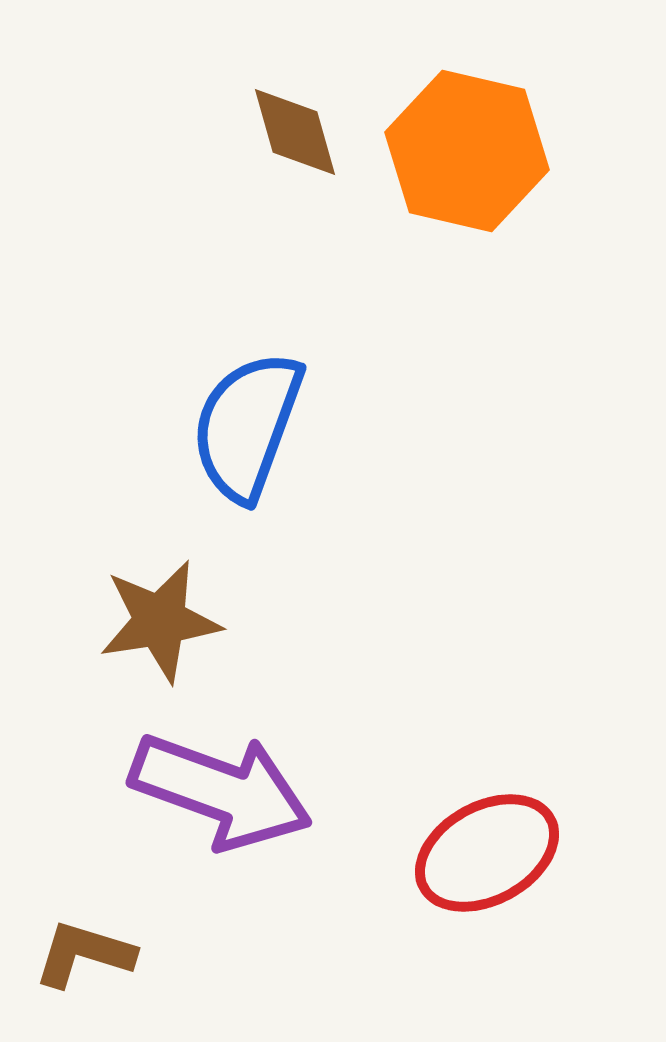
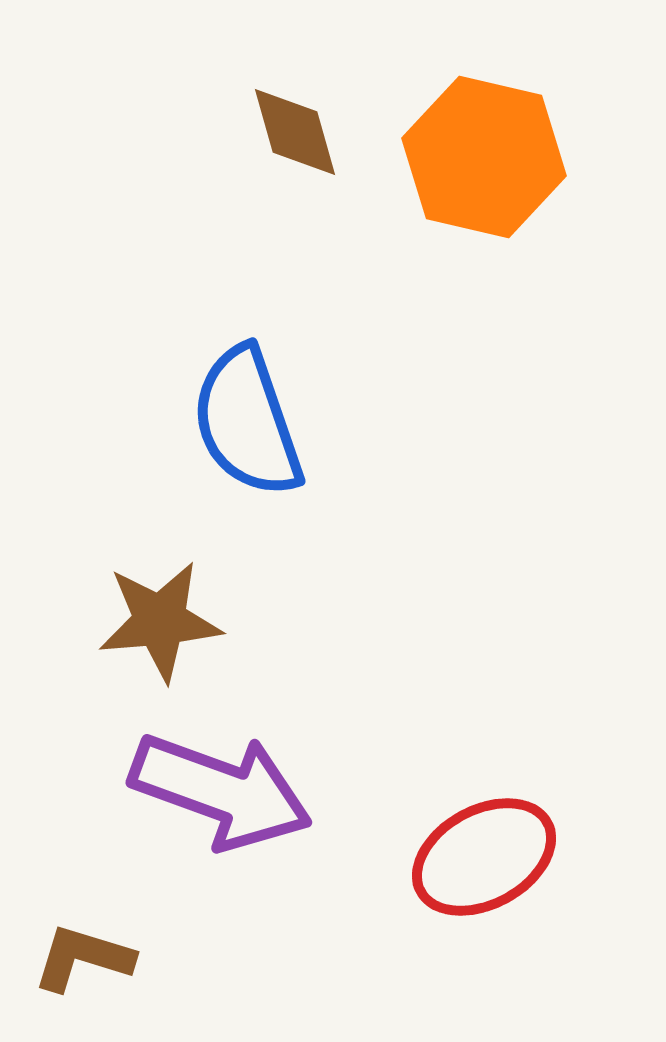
orange hexagon: moved 17 px right, 6 px down
blue semicircle: moved 4 px up; rotated 39 degrees counterclockwise
brown star: rotated 4 degrees clockwise
red ellipse: moved 3 px left, 4 px down
brown L-shape: moved 1 px left, 4 px down
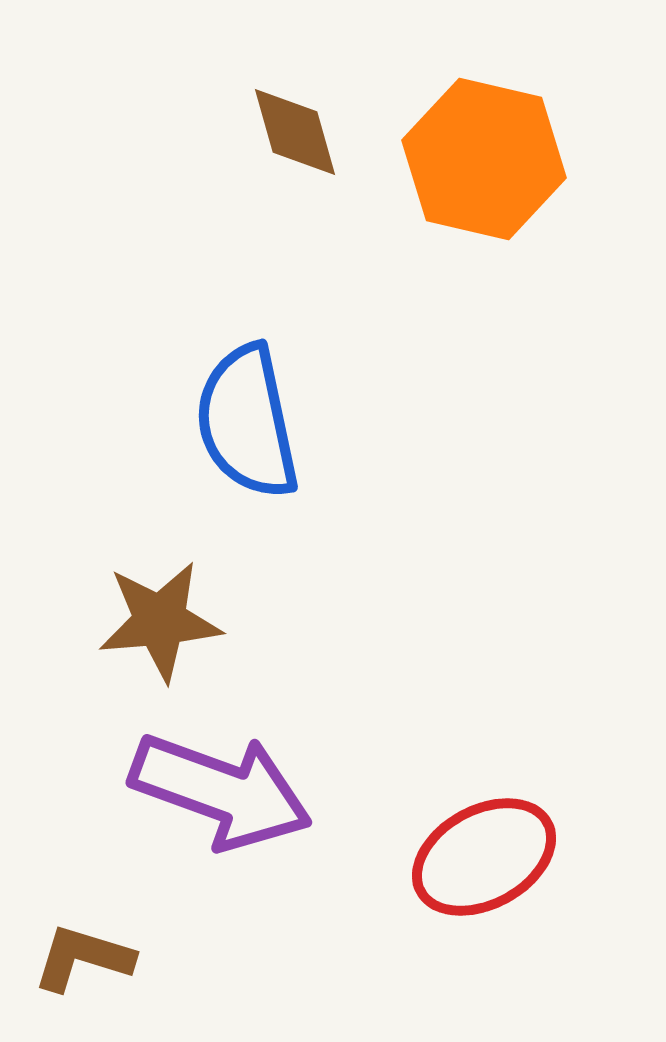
orange hexagon: moved 2 px down
blue semicircle: rotated 7 degrees clockwise
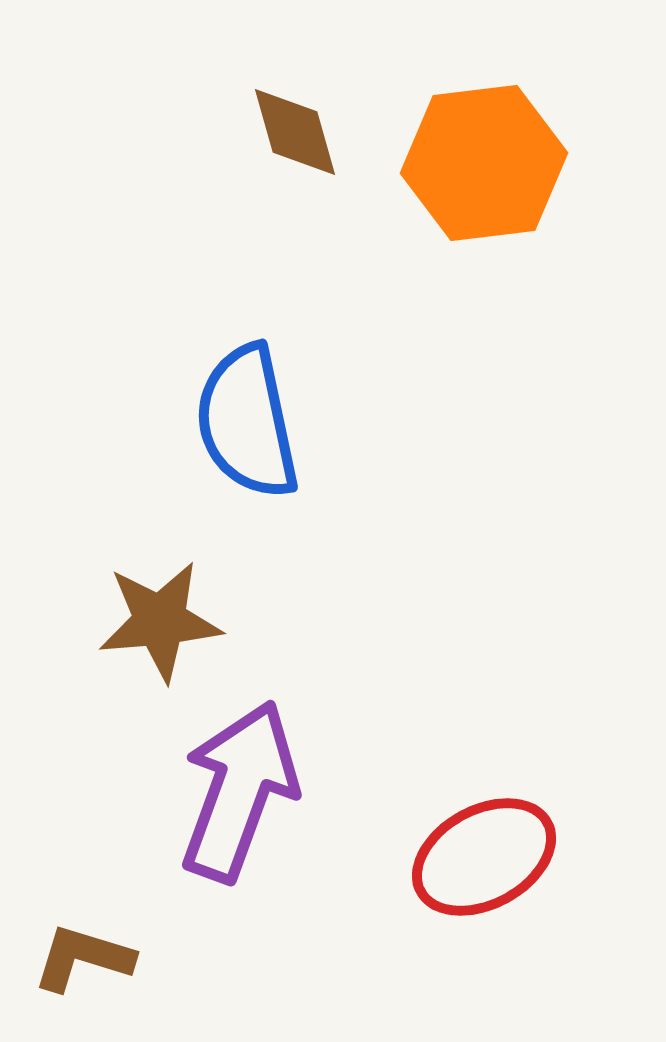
orange hexagon: moved 4 px down; rotated 20 degrees counterclockwise
purple arrow: moved 18 px right; rotated 90 degrees counterclockwise
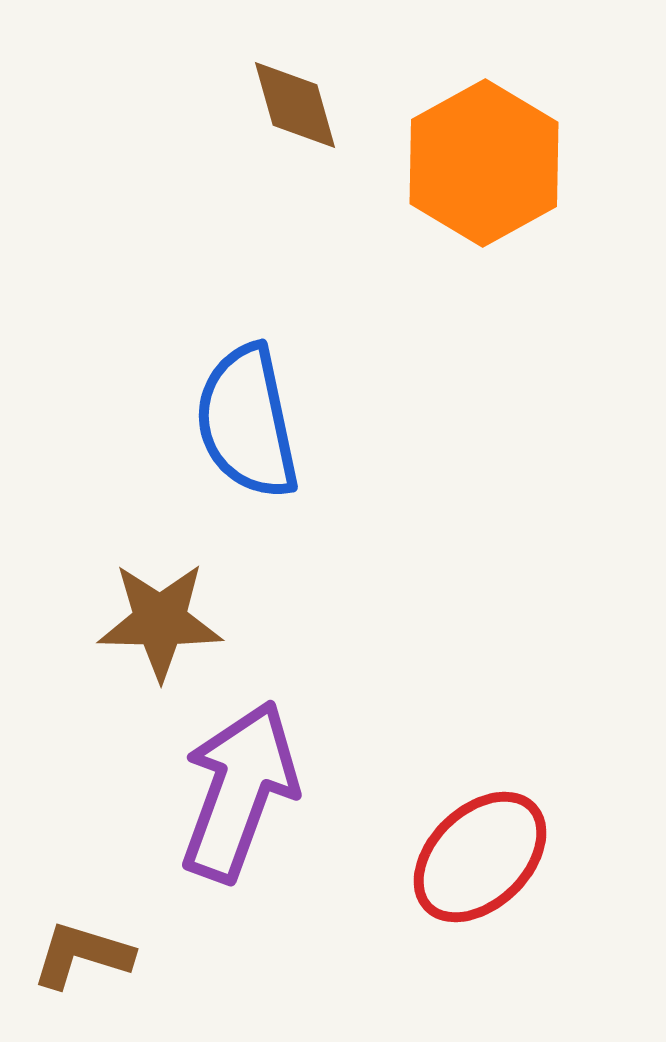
brown diamond: moved 27 px up
orange hexagon: rotated 22 degrees counterclockwise
brown star: rotated 6 degrees clockwise
red ellipse: moved 4 px left; rotated 15 degrees counterclockwise
brown L-shape: moved 1 px left, 3 px up
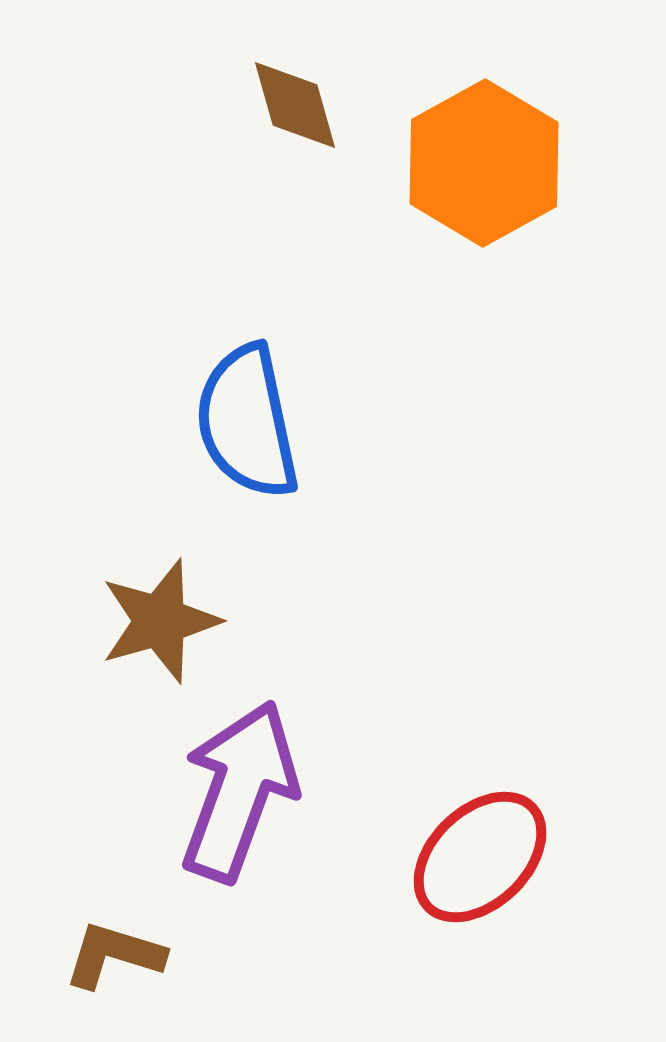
brown star: rotated 17 degrees counterclockwise
brown L-shape: moved 32 px right
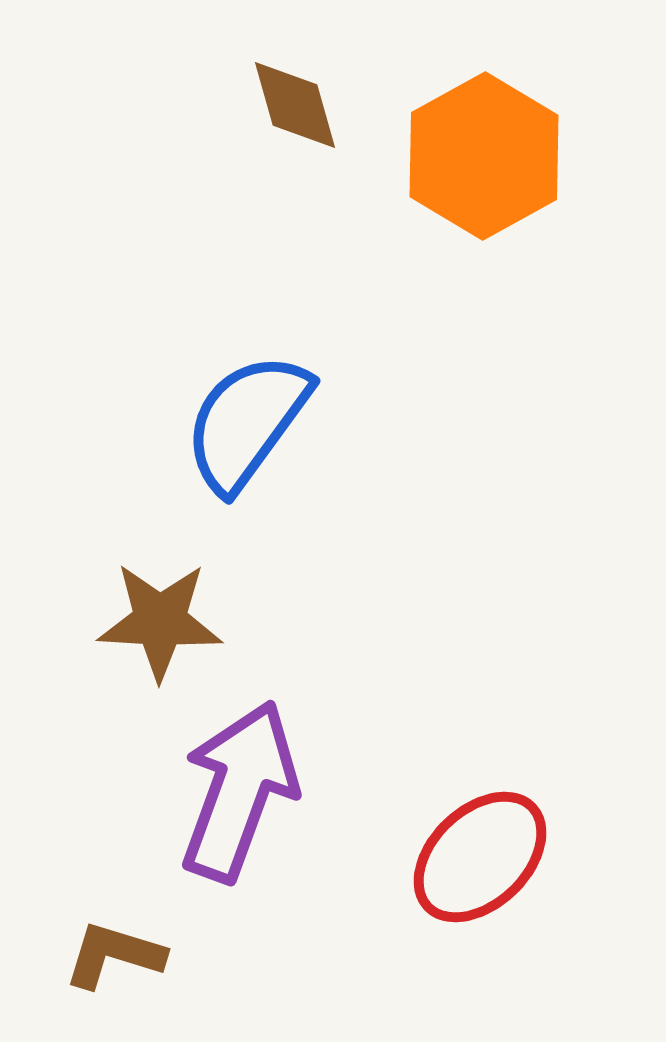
orange hexagon: moved 7 px up
blue semicircle: rotated 48 degrees clockwise
brown star: rotated 19 degrees clockwise
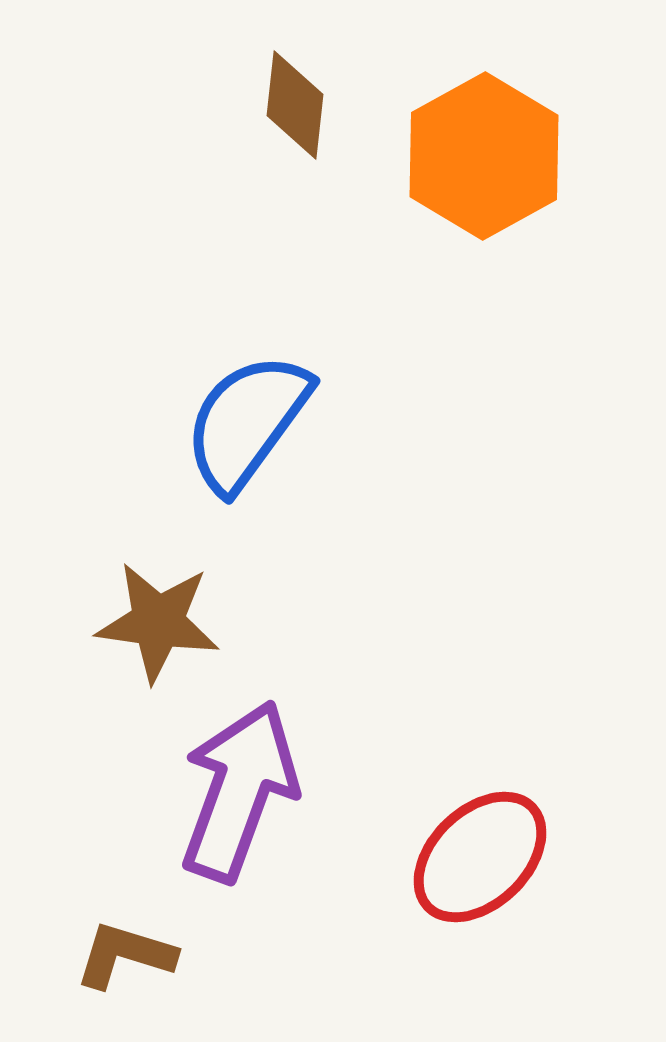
brown diamond: rotated 22 degrees clockwise
brown star: moved 2 px left, 1 px down; rotated 5 degrees clockwise
brown L-shape: moved 11 px right
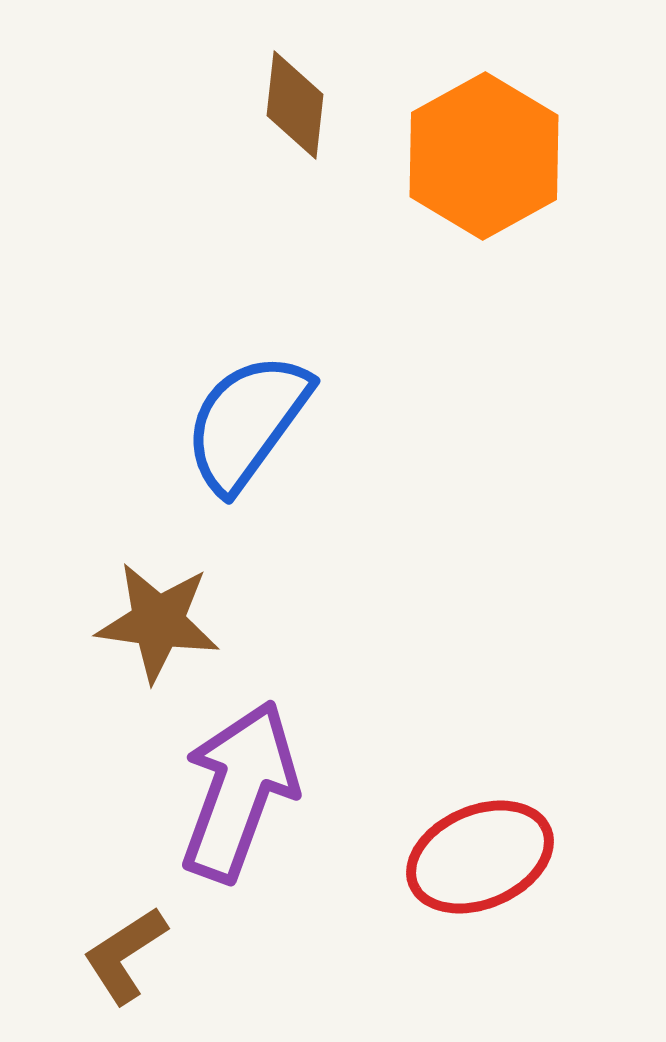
red ellipse: rotated 21 degrees clockwise
brown L-shape: rotated 50 degrees counterclockwise
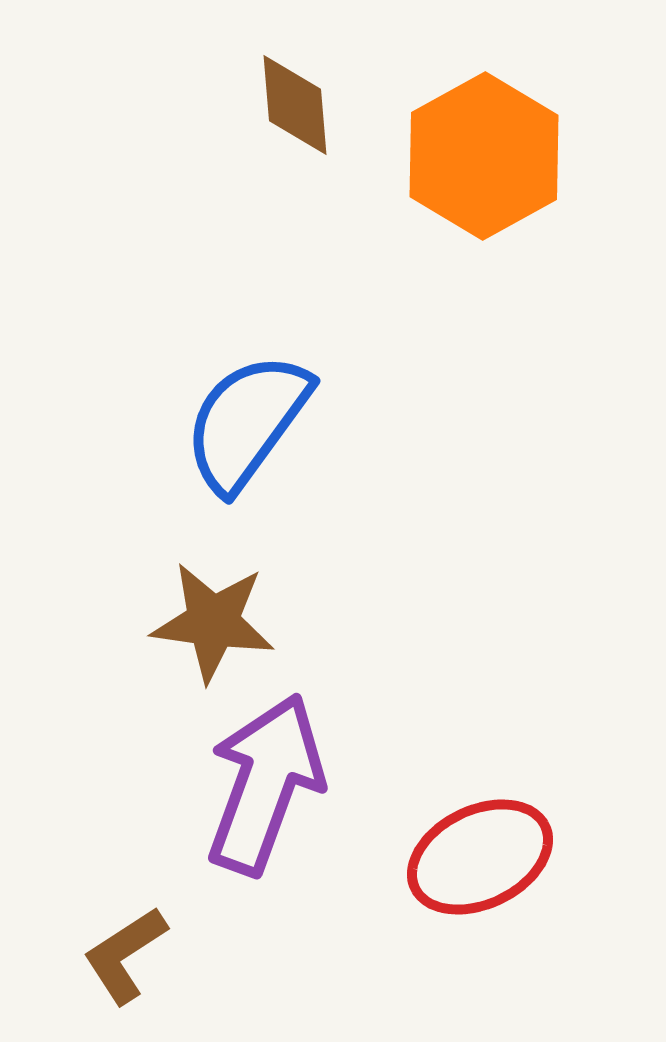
brown diamond: rotated 11 degrees counterclockwise
brown star: moved 55 px right
purple arrow: moved 26 px right, 7 px up
red ellipse: rotated 3 degrees counterclockwise
